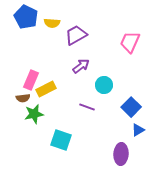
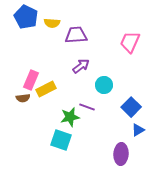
purple trapezoid: rotated 25 degrees clockwise
green star: moved 36 px right, 3 px down
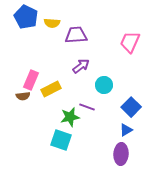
yellow rectangle: moved 5 px right
brown semicircle: moved 2 px up
blue triangle: moved 12 px left
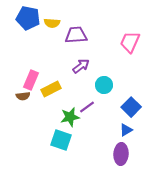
blue pentagon: moved 2 px right, 1 px down; rotated 15 degrees counterclockwise
purple line: rotated 56 degrees counterclockwise
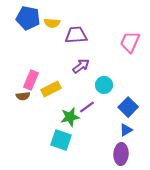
blue square: moved 3 px left
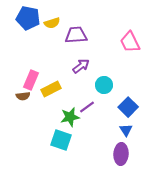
yellow semicircle: rotated 21 degrees counterclockwise
pink trapezoid: rotated 50 degrees counterclockwise
blue triangle: rotated 32 degrees counterclockwise
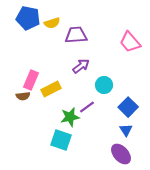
pink trapezoid: rotated 15 degrees counterclockwise
purple ellipse: rotated 45 degrees counterclockwise
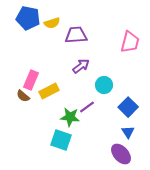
pink trapezoid: rotated 125 degrees counterclockwise
yellow rectangle: moved 2 px left, 2 px down
brown semicircle: rotated 48 degrees clockwise
green star: rotated 18 degrees clockwise
blue triangle: moved 2 px right, 2 px down
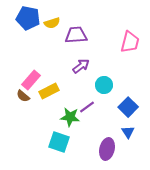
pink rectangle: rotated 18 degrees clockwise
cyan square: moved 2 px left, 2 px down
purple ellipse: moved 14 px left, 5 px up; rotated 55 degrees clockwise
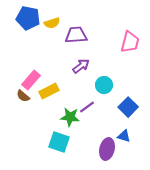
blue triangle: moved 4 px left, 4 px down; rotated 40 degrees counterclockwise
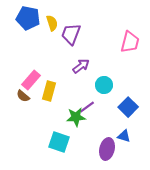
yellow semicircle: rotated 91 degrees counterclockwise
purple trapezoid: moved 5 px left, 1 px up; rotated 65 degrees counterclockwise
yellow rectangle: rotated 48 degrees counterclockwise
green star: moved 6 px right; rotated 12 degrees counterclockwise
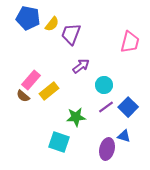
yellow semicircle: moved 1 px down; rotated 56 degrees clockwise
yellow rectangle: rotated 36 degrees clockwise
purple line: moved 19 px right
